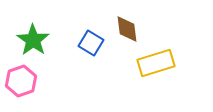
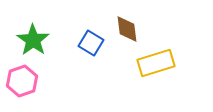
pink hexagon: moved 1 px right
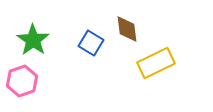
yellow rectangle: rotated 9 degrees counterclockwise
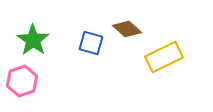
brown diamond: rotated 40 degrees counterclockwise
blue square: rotated 15 degrees counterclockwise
yellow rectangle: moved 8 px right, 6 px up
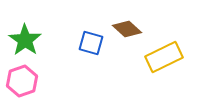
green star: moved 8 px left
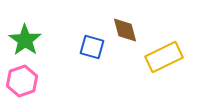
brown diamond: moved 2 px left, 1 px down; rotated 32 degrees clockwise
blue square: moved 1 px right, 4 px down
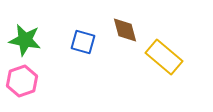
green star: rotated 24 degrees counterclockwise
blue square: moved 9 px left, 5 px up
yellow rectangle: rotated 66 degrees clockwise
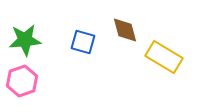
green star: rotated 16 degrees counterclockwise
yellow rectangle: rotated 9 degrees counterclockwise
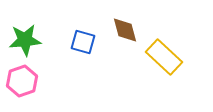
yellow rectangle: rotated 12 degrees clockwise
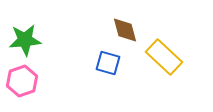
blue square: moved 25 px right, 21 px down
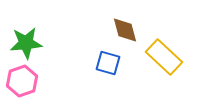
green star: moved 1 px right, 3 px down
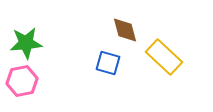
pink hexagon: rotated 8 degrees clockwise
